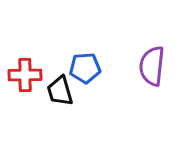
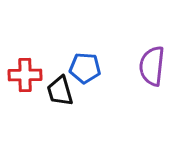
blue pentagon: rotated 8 degrees clockwise
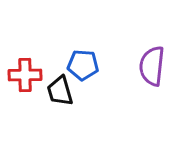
blue pentagon: moved 2 px left, 3 px up
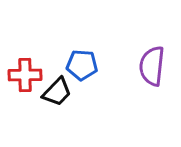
blue pentagon: moved 1 px left
black trapezoid: moved 3 px left, 1 px down; rotated 120 degrees counterclockwise
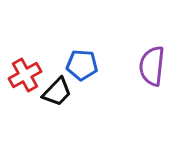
red cross: rotated 28 degrees counterclockwise
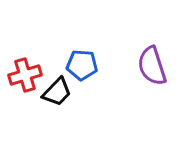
purple semicircle: rotated 24 degrees counterclockwise
red cross: rotated 12 degrees clockwise
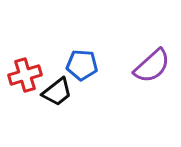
purple semicircle: rotated 114 degrees counterclockwise
black trapezoid: rotated 8 degrees clockwise
